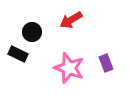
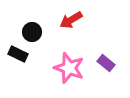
purple rectangle: rotated 30 degrees counterclockwise
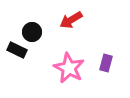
black rectangle: moved 1 px left, 4 px up
purple rectangle: rotated 66 degrees clockwise
pink star: rotated 8 degrees clockwise
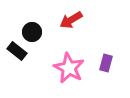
black rectangle: moved 1 px down; rotated 12 degrees clockwise
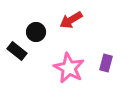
black circle: moved 4 px right
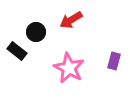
purple rectangle: moved 8 px right, 2 px up
